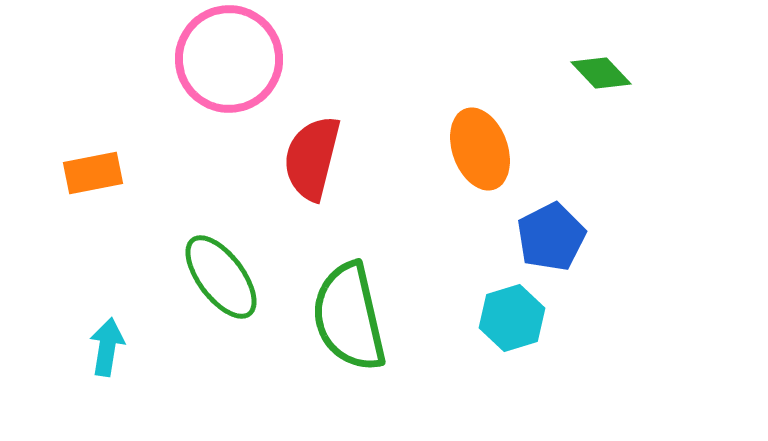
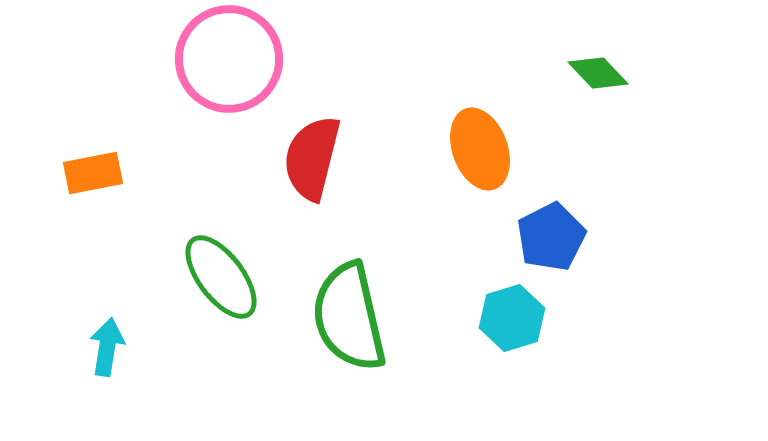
green diamond: moved 3 px left
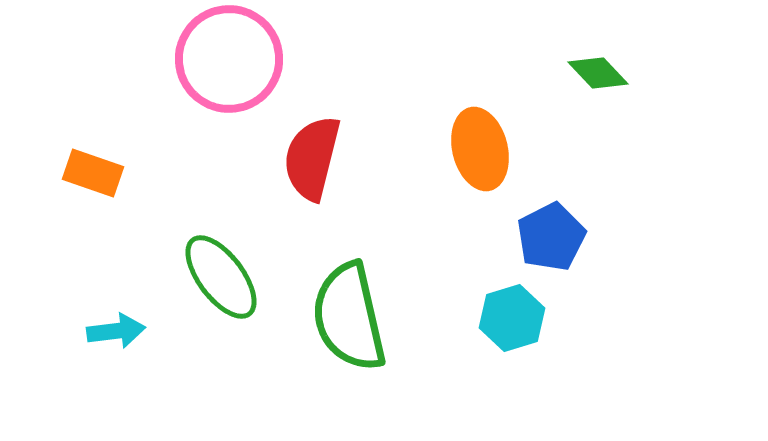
orange ellipse: rotated 6 degrees clockwise
orange rectangle: rotated 30 degrees clockwise
cyan arrow: moved 9 px right, 16 px up; rotated 74 degrees clockwise
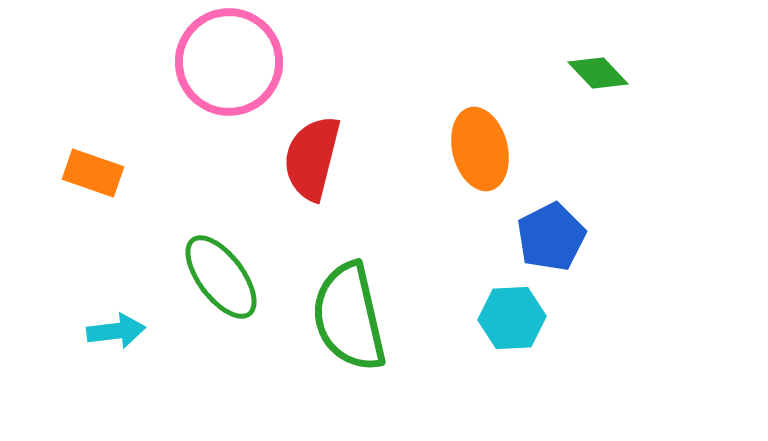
pink circle: moved 3 px down
cyan hexagon: rotated 14 degrees clockwise
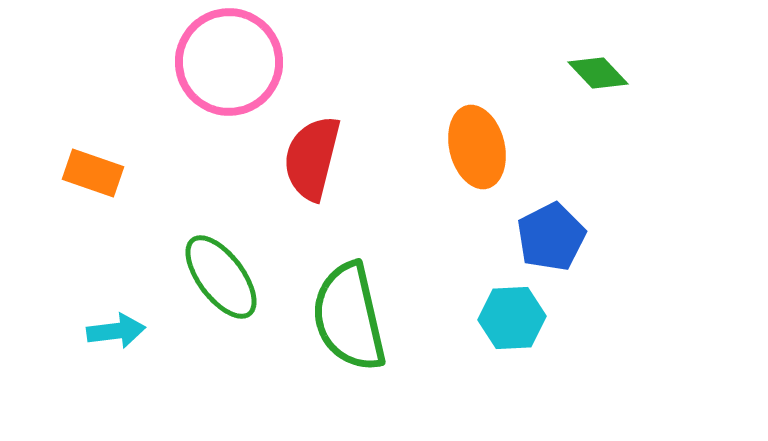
orange ellipse: moved 3 px left, 2 px up
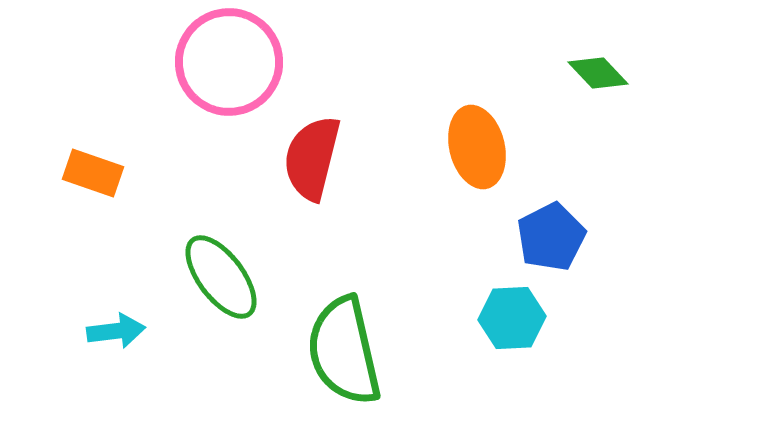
green semicircle: moved 5 px left, 34 px down
